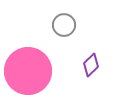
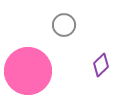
purple diamond: moved 10 px right
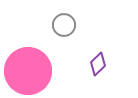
purple diamond: moved 3 px left, 1 px up
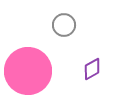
purple diamond: moved 6 px left, 5 px down; rotated 15 degrees clockwise
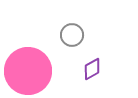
gray circle: moved 8 px right, 10 px down
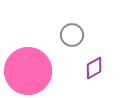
purple diamond: moved 2 px right, 1 px up
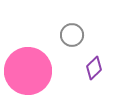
purple diamond: rotated 15 degrees counterclockwise
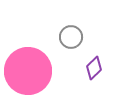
gray circle: moved 1 px left, 2 px down
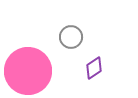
purple diamond: rotated 10 degrees clockwise
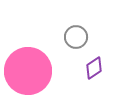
gray circle: moved 5 px right
